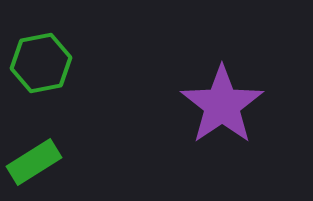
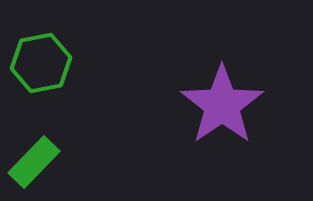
green rectangle: rotated 14 degrees counterclockwise
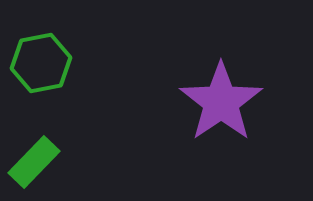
purple star: moved 1 px left, 3 px up
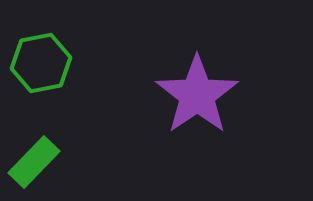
purple star: moved 24 px left, 7 px up
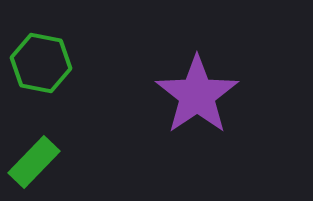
green hexagon: rotated 22 degrees clockwise
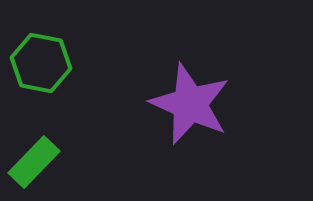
purple star: moved 7 px left, 9 px down; rotated 14 degrees counterclockwise
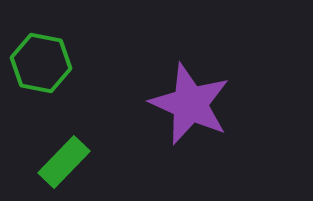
green rectangle: moved 30 px right
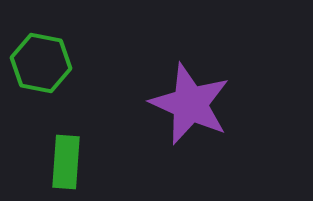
green rectangle: moved 2 px right; rotated 40 degrees counterclockwise
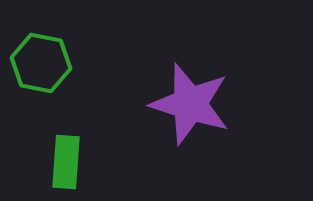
purple star: rotated 6 degrees counterclockwise
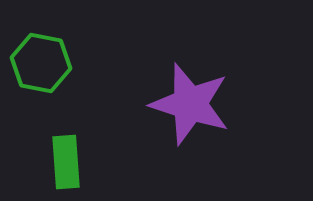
green rectangle: rotated 8 degrees counterclockwise
